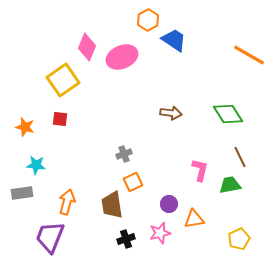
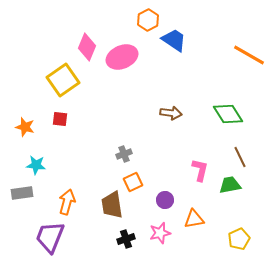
purple circle: moved 4 px left, 4 px up
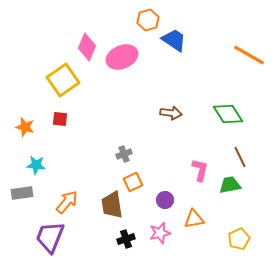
orange hexagon: rotated 10 degrees clockwise
orange arrow: rotated 25 degrees clockwise
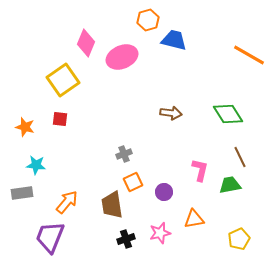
blue trapezoid: rotated 20 degrees counterclockwise
pink diamond: moved 1 px left, 4 px up
purple circle: moved 1 px left, 8 px up
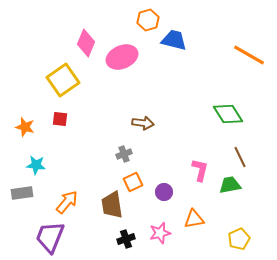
brown arrow: moved 28 px left, 10 px down
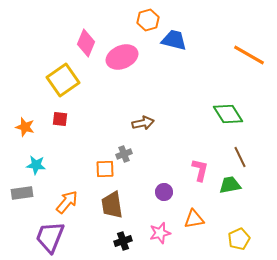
brown arrow: rotated 20 degrees counterclockwise
orange square: moved 28 px left, 13 px up; rotated 24 degrees clockwise
black cross: moved 3 px left, 2 px down
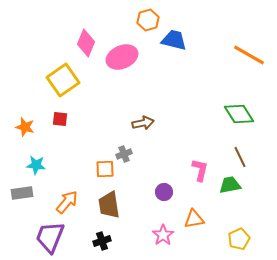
green diamond: moved 11 px right
brown trapezoid: moved 3 px left
pink star: moved 3 px right, 2 px down; rotated 20 degrees counterclockwise
black cross: moved 21 px left
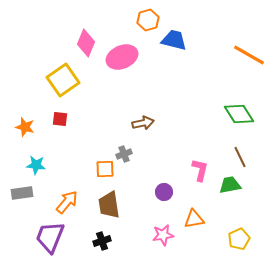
pink star: rotated 25 degrees clockwise
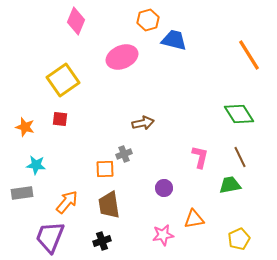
pink diamond: moved 10 px left, 22 px up
orange line: rotated 28 degrees clockwise
pink L-shape: moved 13 px up
purple circle: moved 4 px up
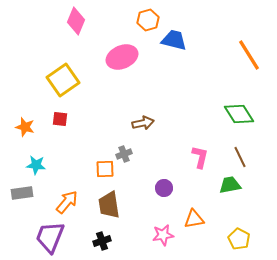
yellow pentagon: rotated 20 degrees counterclockwise
